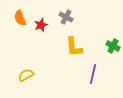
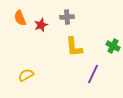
gray cross: moved 1 px right; rotated 32 degrees counterclockwise
purple line: rotated 12 degrees clockwise
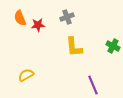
gray cross: rotated 16 degrees counterclockwise
red star: moved 3 px left; rotated 16 degrees clockwise
purple line: moved 11 px down; rotated 48 degrees counterclockwise
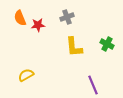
green cross: moved 6 px left, 2 px up
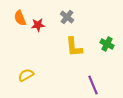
gray cross: rotated 32 degrees counterclockwise
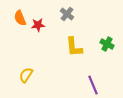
gray cross: moved 3 px up
yellow semicircle: rotated 28 degrees counterclockwise
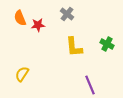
yellow semicircle: moved 4 px left, 1 px up
purple line: moved 3 px left
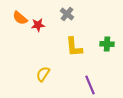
orange semicircle: rotated 28 degrees counterclockwise
green cross: rotated 24 degrees counterclockwise
yellow semicircle: moved 21 px right
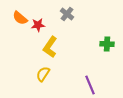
yellow L-shape: moved 24 px left; rotated 40 degrees clockwise
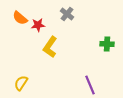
yellow semicircle: moved 22 px left, 9 px down
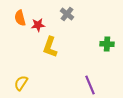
orange semicircle: rotated 35 degrees clockwise
yellow L-shape: rotated 15 degrees counterclockwise
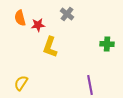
purple line: rotated 12 degrees clockwise
